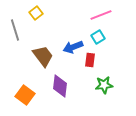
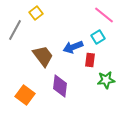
pink line: moved 3 px right; rotated 60 degrees clockwise
gray line: rotated 45 degrees clockwise
green star: moved 2 px right, 5 px up
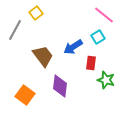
blue arrow: rotated 12 degrees counterclockwise
red rectangle: moved 1 px right, 3 px down
green star: rotated 24 degrees clockwise
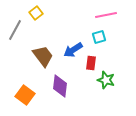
pink line: moved 2 px right; rotated 50 degrees counterclockwise
cyan square: moved 1 px right; rotated 16 degrees clockwise
blue arrow: moved 3 px down
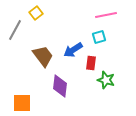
orange square: moved 3 px left, 8 px down; rotated 36 degrees counterclockwise
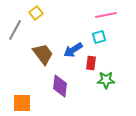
brown trapezoid: moved 2 px up
green star: rotated 18 degrees counterclockwise
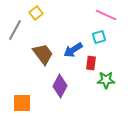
pink line: rotated 35 degrees clockwise
purple diamond: rotated 20 degrees clockwise
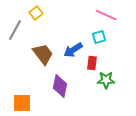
red rectangle: moved 1 px right
purple diamond: rotated 15 degrees counterclockwise
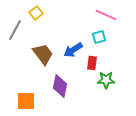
orange square: moved 4 px right, 2 px up
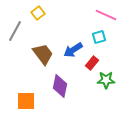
yellow square: moved 2 px right
gray line: moved 1 px down
red rectangle: rotated 32 degrees clockwise
